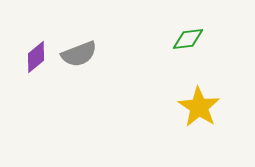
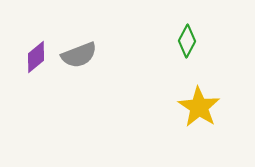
green diamond: moved 1 px left, 2 px down; rotated 56 degrees counterclockwise
gray semicircle: moved 1 px down
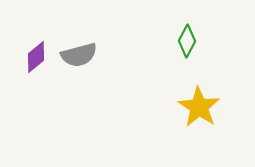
gray semicircle: rotated 6 degrees clockwise
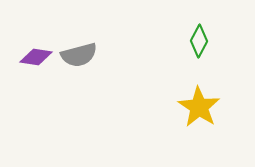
green diamond: moved 12 px right
purple diamond: rotated 48 degrees clockwise
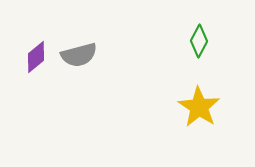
purple diamond: rotated 48 degrees counterclockwise
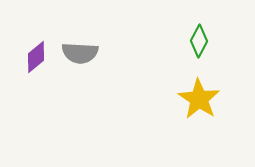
gray semicircle: moved 1 px right, 2 px up; rotated 18 degrees clockwise
yellow star: moved 8 px up
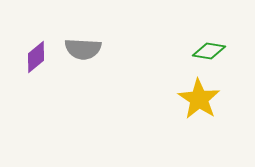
green diamond: moved 10 px right, 10 px down; rotated 72 degrees clockwise
gray semicircle: moved 3 px right, 4 px up
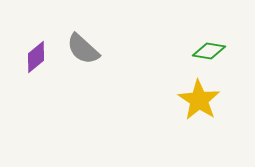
gray semicircle: rotated 39 degrees clockwise
yellow star: moved 1 px down
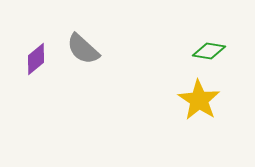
purple diamond: moved 2 px down
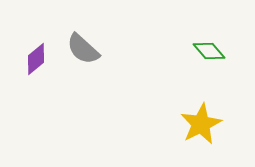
green diamond: rotated 40 degrees clockwise
yellow star: moved 2 px right, 24 px down; rotated 12 degrees clockwise
